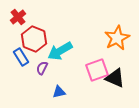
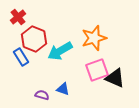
orange star: moved 23 px left; rotated 10 degrees clockwise
purple semicircle: moved 27 px down; rotated 80 degrees clockwise
blue triangle: moved 4 px right, 3 px up; rotated 32 degrees clockwise
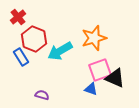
pink square: moved 3 px right
blue triangle: moved 28 px right
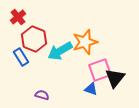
orange star: moved 9 px left, 4 px down
black triangle: rotated 45 degrees clockwise
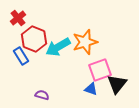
red cross: moved 1 px down
cyan arrow: moved 2 px left, 4 px up
blue rectangle: moved 1 px up
black triangle: moved 2 px right, 6 px down
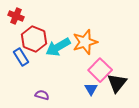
red cross: moved 2 px left, 2 px up; rotated 28 degrees counterclockwise
blue rectangle: moved 1 px down
pink square: rotated 25 degrees counterclockwise
black triangle: moved 1 px up
blue triangle: rotated 40 degrees clockwise
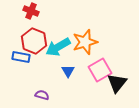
red cross: moved 15 px right, 5 px up
red hexagon: moved 2 px down
blue rectangle: rotated 48 degrees counterclockwise
pink square: rotated 15 degrees clockwise
blue triangle: moved 23 px left, 18 px up
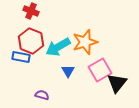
red hexagon: moved 3 px left
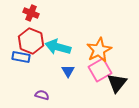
red cross: moved 2 px down
orange star: moved 14 px right, 8 px down; rotated 10 degrees counterclockwise
cyan arrow: rotated 45 degrees clockwise
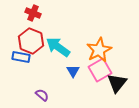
red cross: moved 2 px right
cyan arrow: rotated 20 degrees clockwise
blue triangle: moved 5 px right
purple semicircle: rotated 24 degrees clockwise
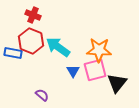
red cross: moved 2 px down
orange star: rotated 30 degrees clockwise
blue rectangle: moved 8 px left, 4 px up
pink square: moved 5 px left; rotated 15 degrees clockwise
